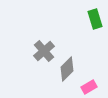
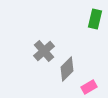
green rectangle: rotated 30 degrees clockwise
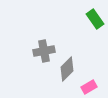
green rectangle: rotated 48 degrees counterclockwise
gray cross: rotated 30 degrees clockwise
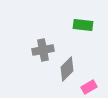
green rectangle: moved 12 px left, 6 px down; rotated 48 degrees counterclockwise
gray cross: moved 1 px left, 1 px up
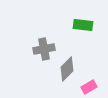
gray cross: moved 1 px right, 1 px up
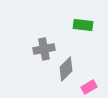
gray diamond: moved 1 px left
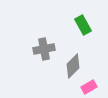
green rectangle: rotated 54 degrees clockwise
gray diamond: moved 7 px right, 3 px up
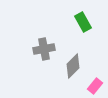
green rectangle: moved 3 px up
pink rectangle: moved 6 px right, 1 px up; rotated 21 degrees counterclockwise
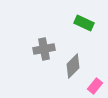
green rectangle: moved 1 px right, 1 px down; rotated 36 degrees counterclockwise
